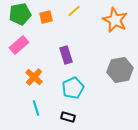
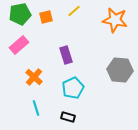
orange star: rotated 15 degrees counterclockwise
gray hexagon: rotated 15 degrees clockwise
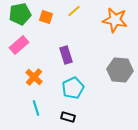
orange square: rotated 32 degrees clockwise
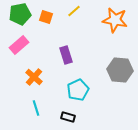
cyan pentagon: moved 5 px right, 2 px down
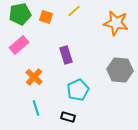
orange star: moved 1 px right, 3 px down
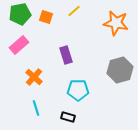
gray hexagon: rotated 20 degrees counterclockwise
cyan pentagon: rotated 25 degrees clockwise
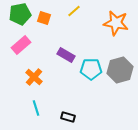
orange square: moved 2 px left, 1 px down
pink rectangle: moved 2 px right
purple rectangle: rotated 42 degrees counterclockwise
cyan pentagon: moved 13 px right, 21 px up
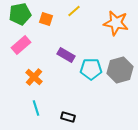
orange square: moved 2 px right, 1 px down
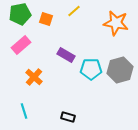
cyan line: moved 12 px left, 3 px down
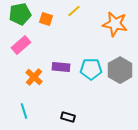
orange star: moved 1 px left, 1 px down
purple rectangle: moved 5 px left, 12 px down; rotated 24 degrees counterclockwise
gray hexagon: rotated 15 degrees counterclockwise
